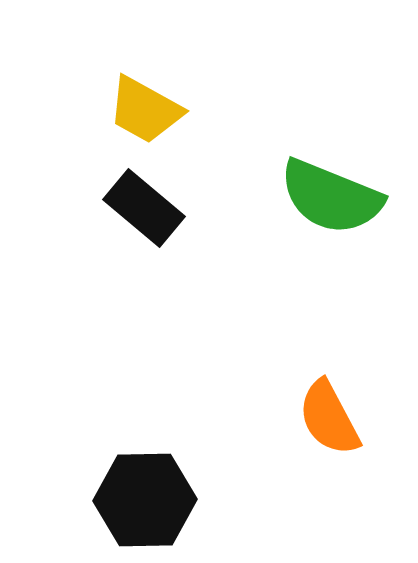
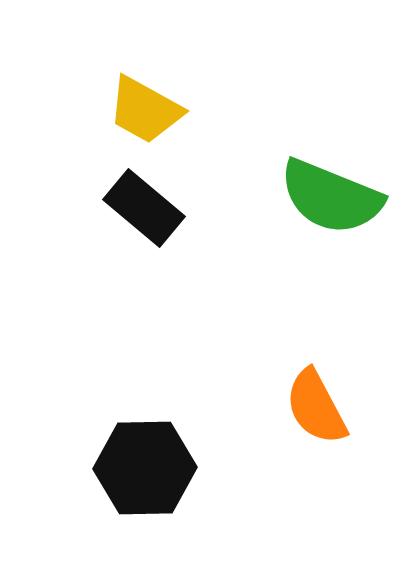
orange semicircle: moved 13 px left, 11 px up
black hexagon: moved 32 px up
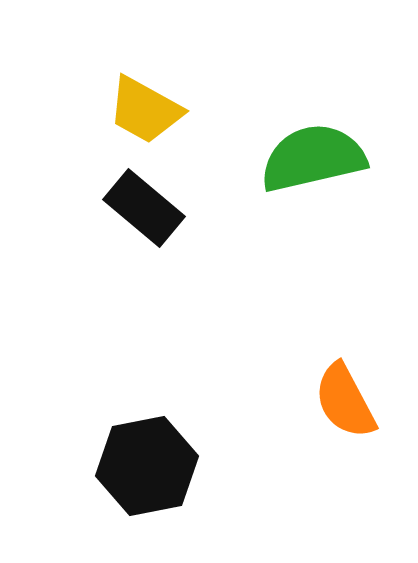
green semicircle: moved 18 px left, 39 px up; rotated 145 degrees clockwise
orange semicircle: moved 29 px right, 6 px up
black hexagon: moved 2 px right, 2 px up; rotated 10 degrees counterclockwise
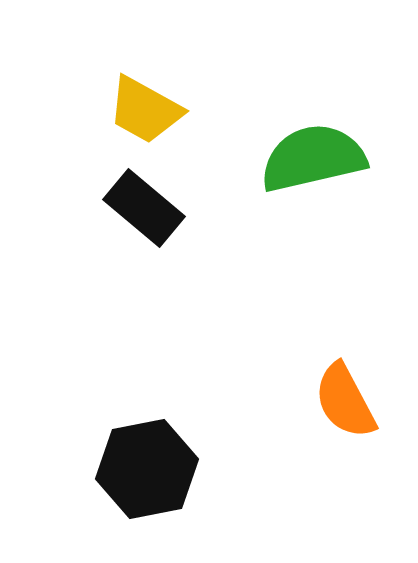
black hexagon: moved 3 px down
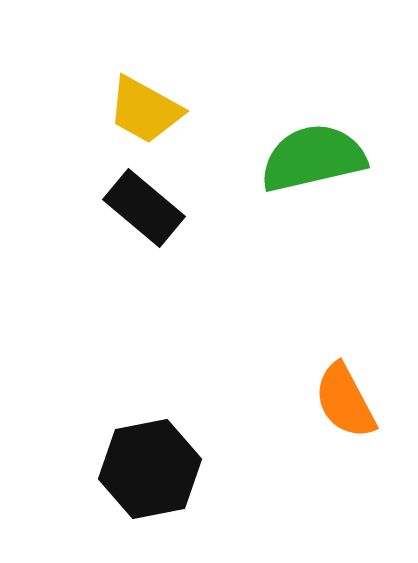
black hexagon: moved 3 px right
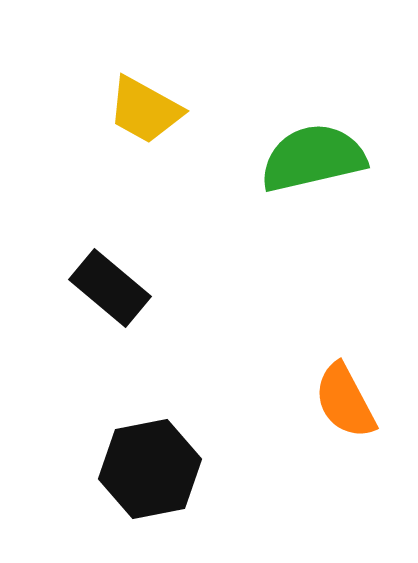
black rectangle: moved 34 px left, 80 px down
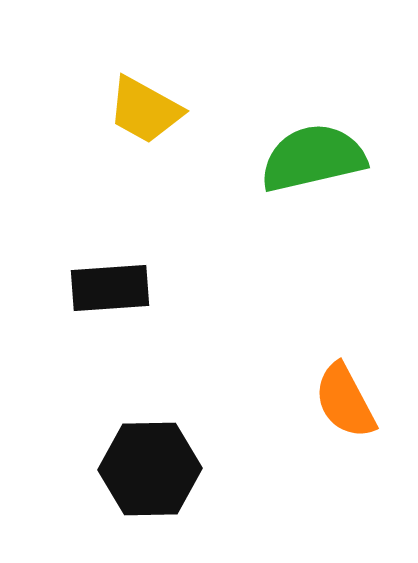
black rectangle: rotated 44 degrees counterclockwise
black hexagon: rotated 10 degrees clockwise
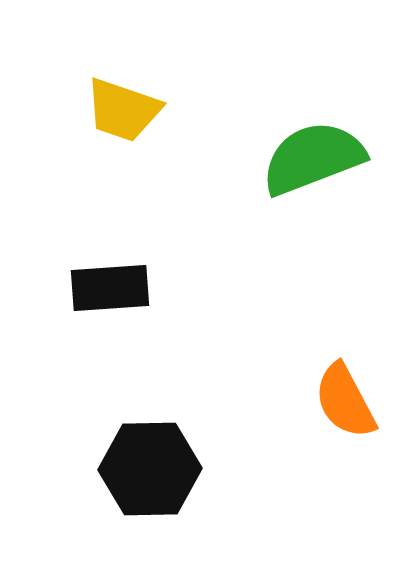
yellow trapezoid: moved 22 px left; rotated 10 degrees counterclockwise
green semicircle: rotated 8 degrees counterclockwise
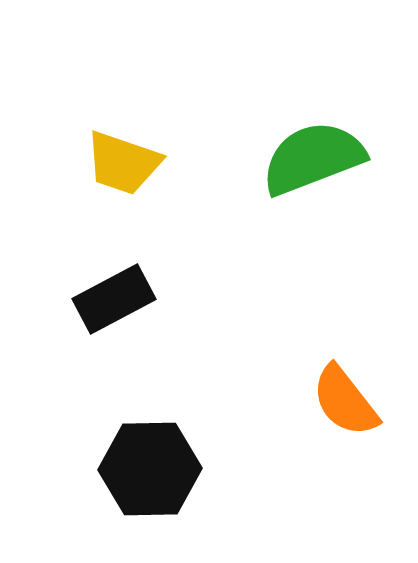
yellow trapezoid: moved 53 px down
black rectangle: moved 4 px right, 11 px down; rotated 24 degrees counterclockwise
orange semicircle: rotated 10 degrees counterclockwise
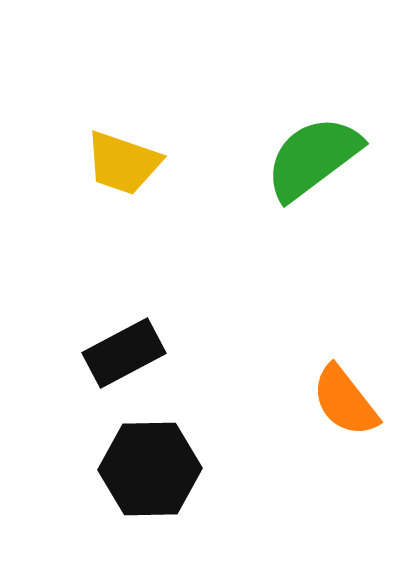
green semicircle: rotated 16 degrees counterclockwise
black rectangle: moved 10 px right, 54 px down
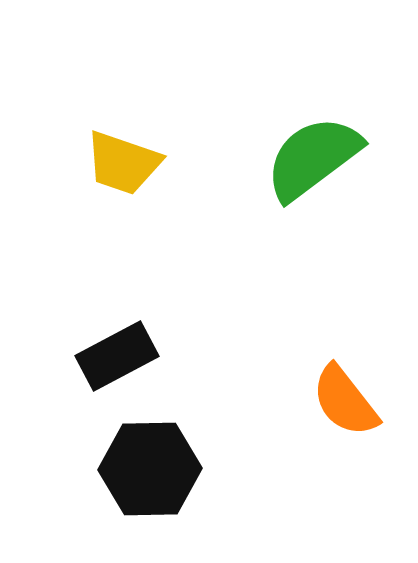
black rectangle: moved 7 px left, 3 px down
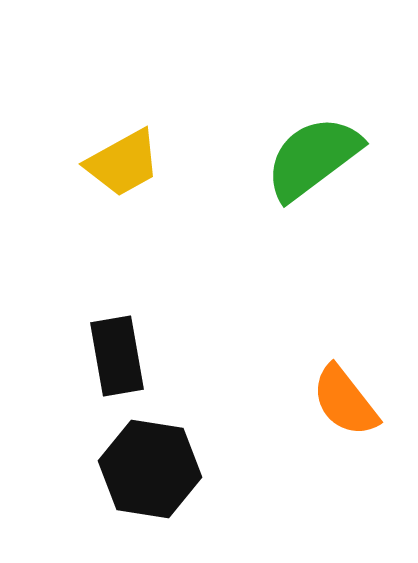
yellow trapezoid: rotated 48 degrees counterclockwise
black rectangle: rotated 72 degrees counterclockwise
black hexagon: rotated 10 degrees clockwise
